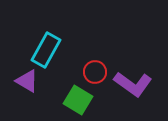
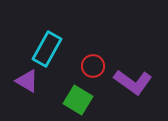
cyan rectangle: moved 1 px right, 1 px up
red circle: moved 2 px left, 6 px up
purple L-shape: moved 2 px up
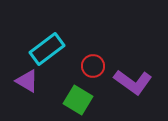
cyan rectangle: rotated 24 degrees clockwise
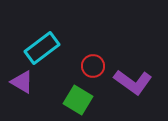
cyan rectangle: moved 5 px left, 1 px up
purple triangle: moved 5 px left, 1 px down
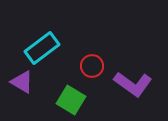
red circle: moved 1 px left
purple L-shape: moved 2 px down
green square: moved 7 px left
